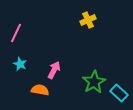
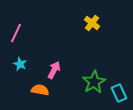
yellow cross: moved 4 px right, 3 px down; rotated 28 degrees counterclockwise
cyan rectangle: rotated 24 degrees clockwise
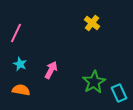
pink arrow: moved 3 px left
orange semicircle: moved 19 px left
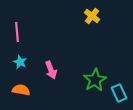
yellow cross: moved 7 px up
pink line: moved 1 px right, 1 px up; rotated 30 degrees counterclockwise
cyan star: moved 2 px up
pink arrow: rotated 132 degrees clockwise
green star: moved 1 px right, 2 px up
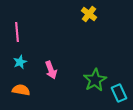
yellow cross: moved 3 px left, 2 px up
cyan star: rotated 24 degrees clockwise
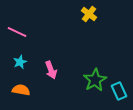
pink line: rotated 60 degrees counterclockwise
cyan rectangle: moved 2 px up
